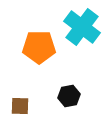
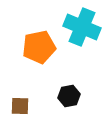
cyan cross: rotated 15 degrees counterclockwise
orange pentagon: rotated 12 degrees counterclockwise
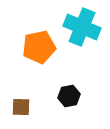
brown square: moved 1 px right, 1 px down
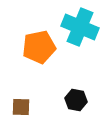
cyan cross: moved 2 px left
black hexagon: moved 7 px right, 4 px down; rotated 20 degrees clockwise
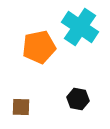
cyan cross: rotated 12 degrees clockwise
black hexagon: moved 2 px right, 1 px up
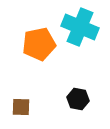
cyan cross: rotated 12 degrees counterclockwise
orange pentagon: moved 3 px up
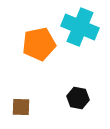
black hexagon: moved 1 px up
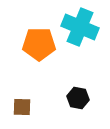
orange pentagon: rotated 12 degrees clockwise
brown square: moved 1 px right
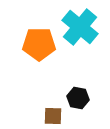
cyan cross: rotated 18 degrees clockwise
brown square: moved 31 px right, 9 px down
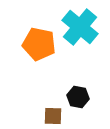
orange pentagon: rotated 12 degrees clockwise
black hexagon: moved 1 px up
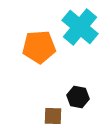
orange pentagon: moved 3 px down; rotated 16 degrees counterclockwise
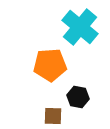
orange pentagon: moved 11 px right, 18 px down
